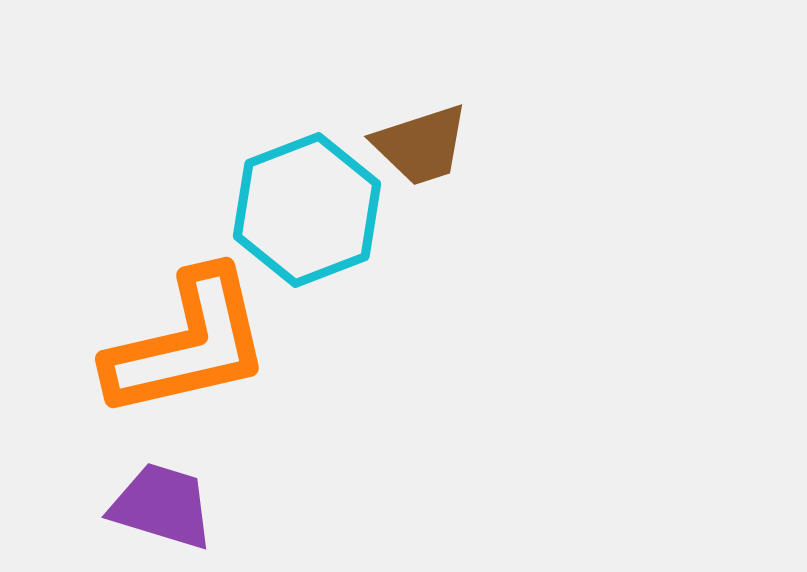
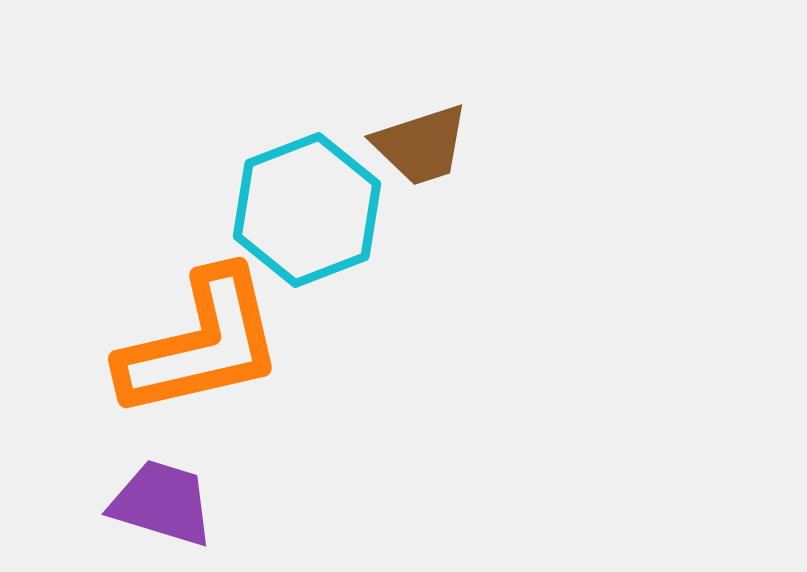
orange L-shape: moved 13 px right
purple trapezoid: moved 3 px up
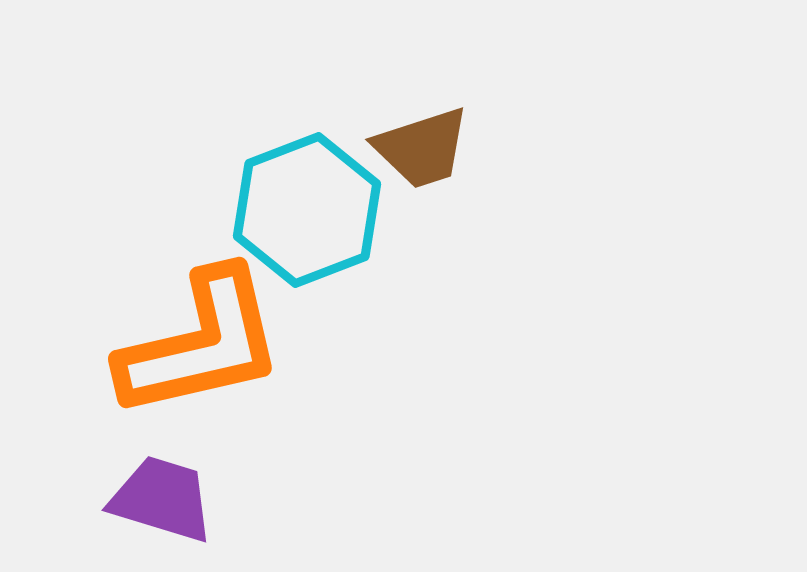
brown trapezoid: moved 1 px right, 3 px down
purple trapezoid: moved 4 px up
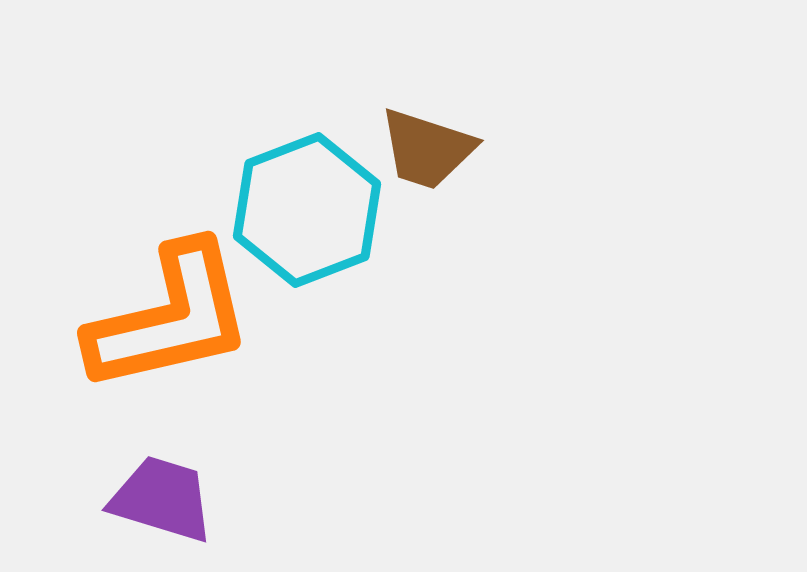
brown trapezoid: moved 5 px right, 1 px down; rotated 36 degrees clockwise
orange L-shape: moved 31 px left, 26 px up
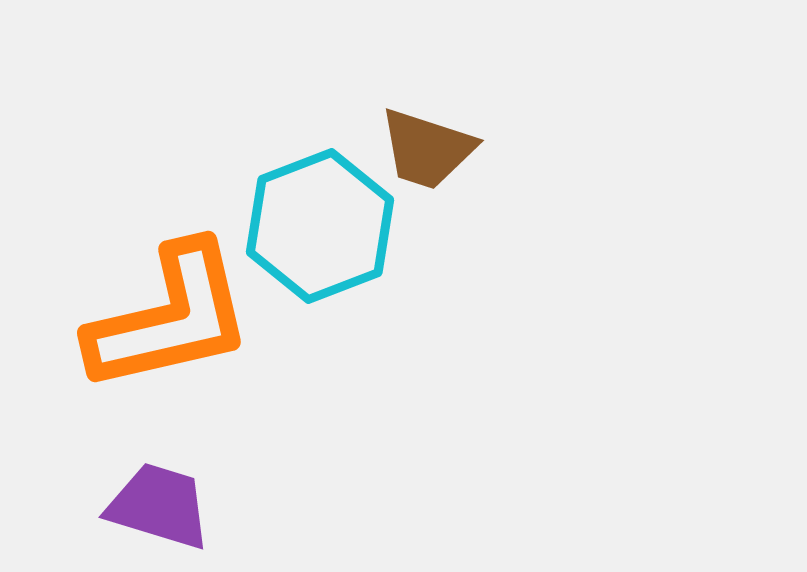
cyan hexagon: moved 13 px right, 16 px down
purple trapezoid: moved 3 px left, 7 px down
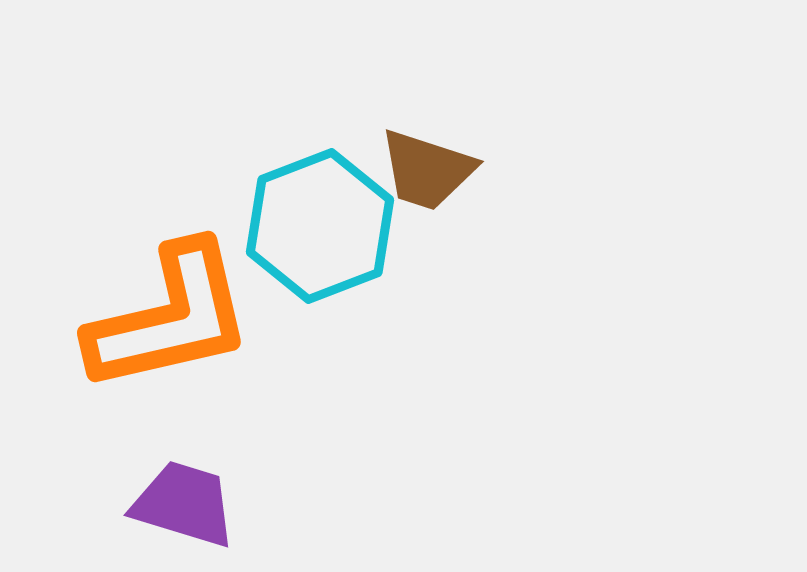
brown trapezoid: moved 21 px down
purple trapezoid: moved 25 px right, 2 px up
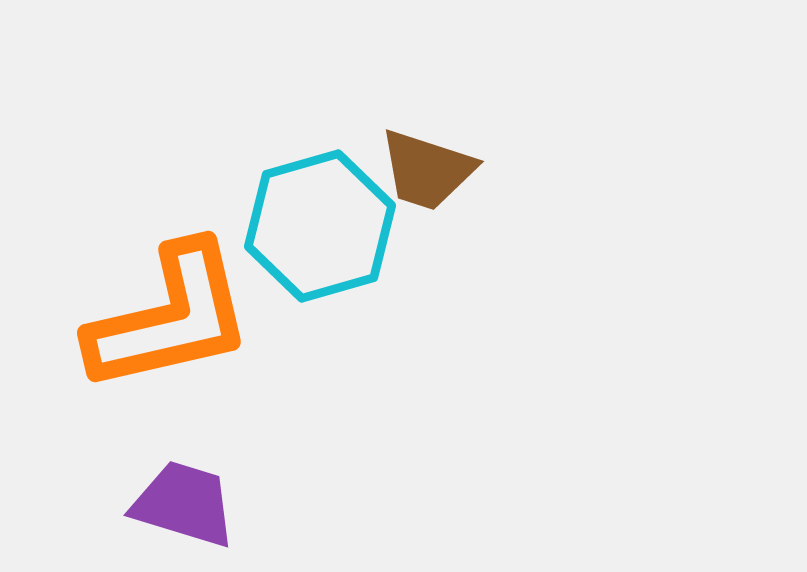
cyan hexagon: rotated 5 degrees clockwise
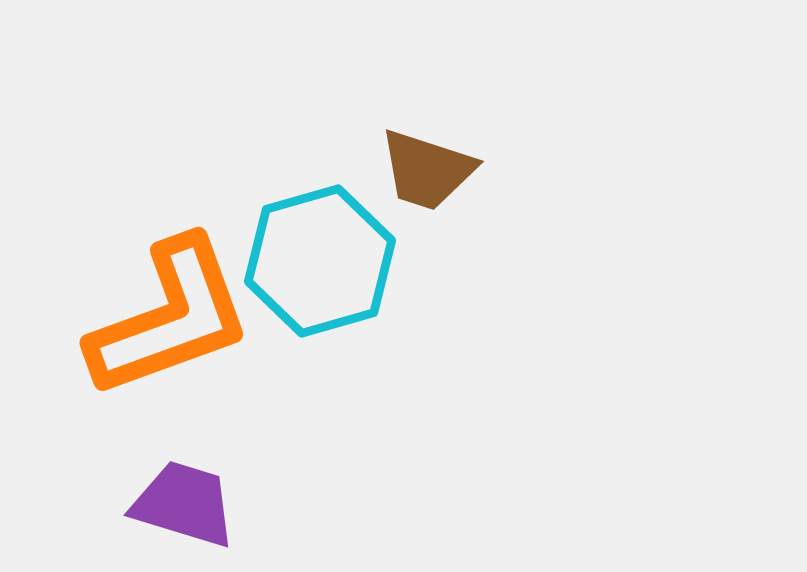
cyan hexagon: moved 35 px down
orange L-shape: rotated 7 degrees counterclockwise
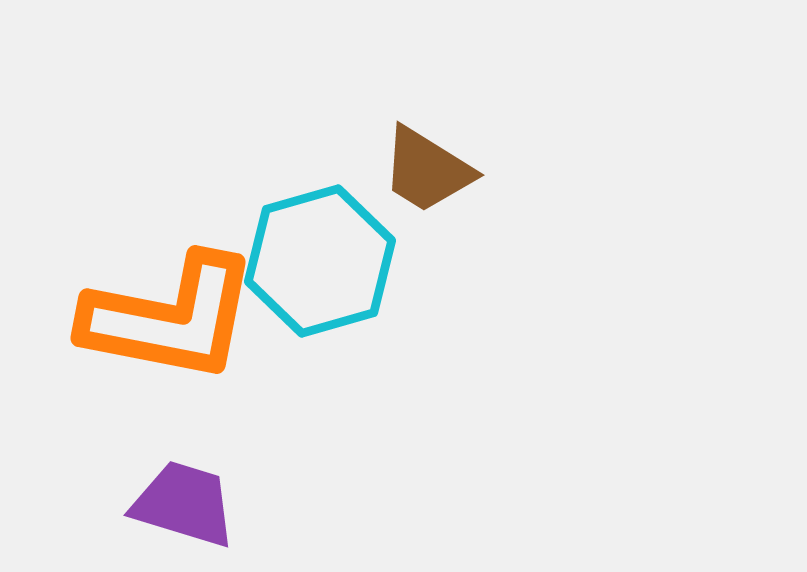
brown trapezoid: rotated 14 degrees clockwise
orange L-shape: rotated 31 degrees clockwise
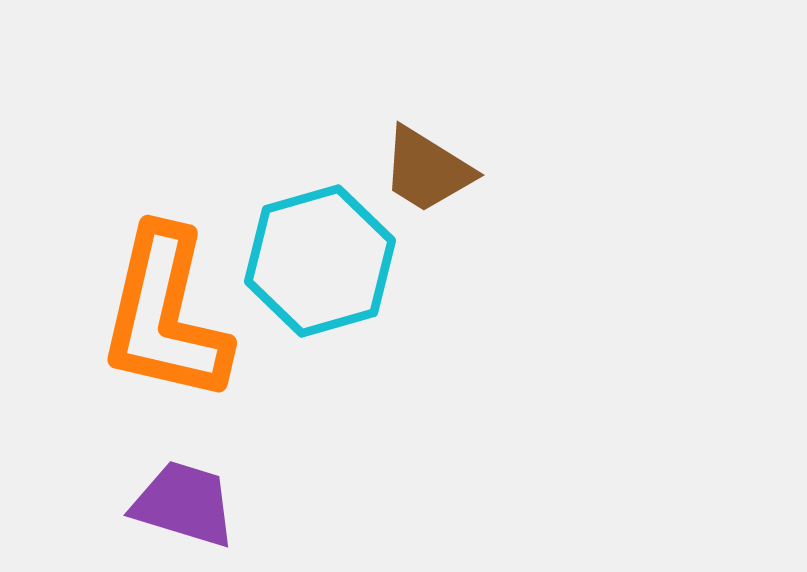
orange L-shape: moved 5 px left, 3 px up; rotated 92 degrees clockwise
